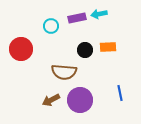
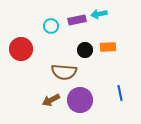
purple rectangle: moved 2 px down
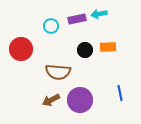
purple rectangle: moved 1 px up
brown semicircle: moved 6 px left
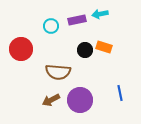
cyan arrow: moved 1 px right
purple rectangle: moved 1 px down
orange rectangle: moved 4 px left; rotated 21 degrees clockwise
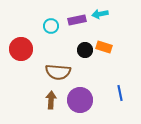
brown arrow: rotated 120 degrees clockwise
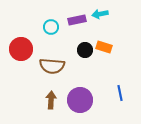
cyan circle: moved 1 px down
brown semicircle: moved 6 px left, 6 px up
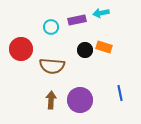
cyan arrow: moved 1 px right, 1 px up
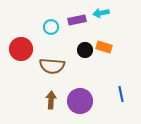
blue line: moved 1 px right, 1 px down
purple circle: moved 1 px down
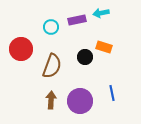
black circle: moved 7 px down
brown semicircle: rotated 75 degrees counterclockwise
blue line: moved 9 px left, 1 px up
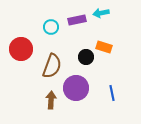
black circle: moved 1 px right
purple circle: moved 4 px left, 13 px up
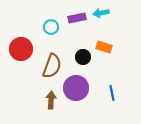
purple rectangle: moved 2 px up
black circle: moved 3 px left
